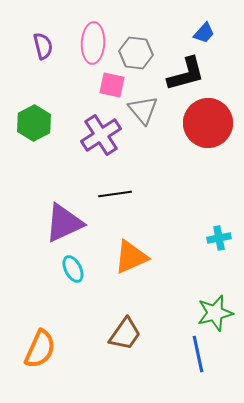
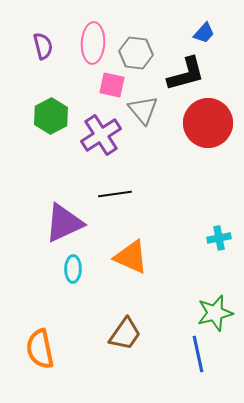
green hexagon: moved 17 px right, 7 px up
orange triangle: rotated 48 degrees clockwise
cyan ellipse: rotated 28 degrees clockwise
orange semicircle: rotated 144 degrees clockwise
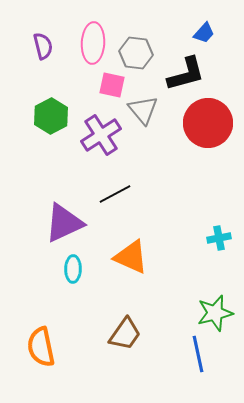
black line: rotated 20 degrees counterclockwise
orange semicircle: moved 1 px right, 2 px up
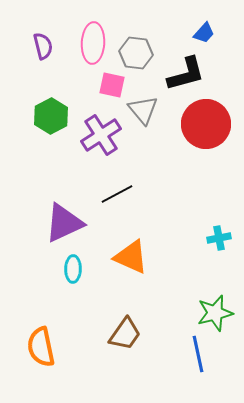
red circle: moved 2 px left, 1 px down
black line: moved 2 px right
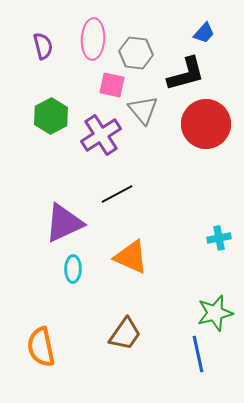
pink ellipse: moved 4 px up
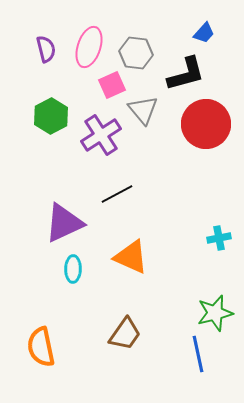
pink ellipse: moved 4 px left, 8 px down; rotated 15 degrees clockwise
purple semicircle: moved 3 px right, 3 px down
pink square: rotated 36 degrees counterclockwise
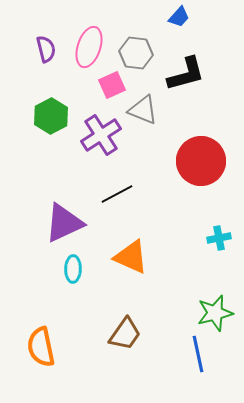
blue trapezoid: moved 25 px left, 16 px up
gray triangle: rotated 28 degrees counterclockwise
red circle: moved 5 px left, 37 px down
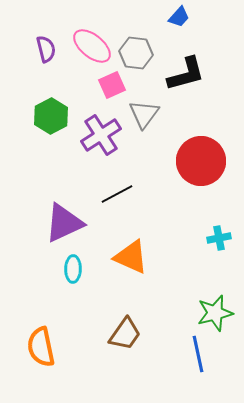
pink ellipse: moved 3 px right, 1 px up; rotated 69 degrees counterclockwise
gray triangle: moved 1 px right, 4 px down; rotated 44 degrees clockwise
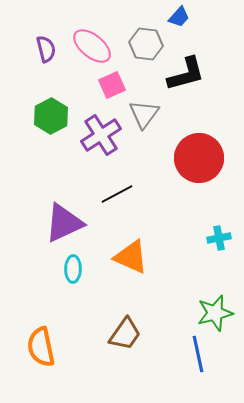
gray hexagon: moved 10 px right, 9 px up
red circle: moved 2 px left, 3 px up
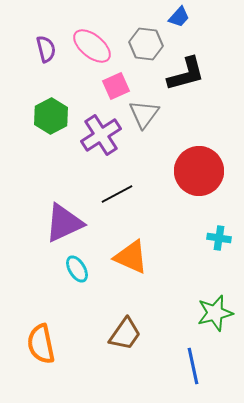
pink square: moved 4 px right, 1 px down
red circle: moved 13 px down
cyan cross: rotated 20 degrees clockwise
cyan ellipse: moved 4 px right; rotated 32 degrees counterclockwise
orange semicircle: moved 3 px up
blue line: moved 5 px left, 12 px down
